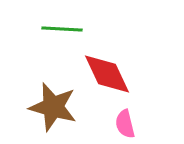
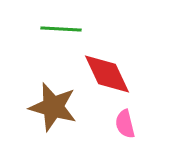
green line: moved 1 px left
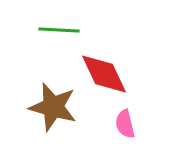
green line: moved 2 px left, 1 px down
red diamond: moved 3 px left
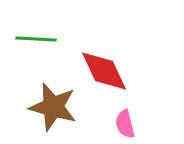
green line: moved 23 px left, 9 px down
red diamond: moved 3 px up
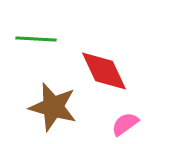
pink semicircle: rotated 68 degrees clockwise
